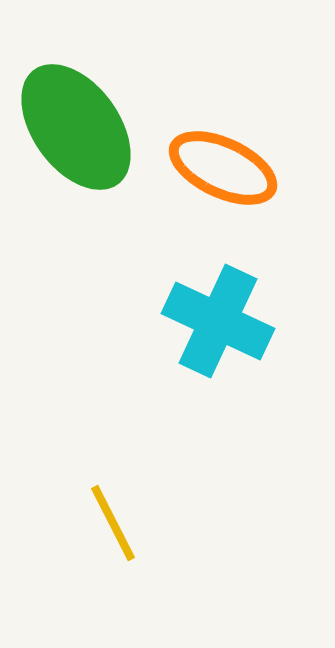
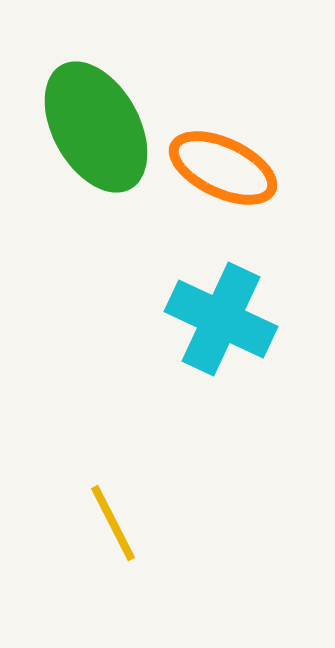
green ellipse: moved 20 px right; rotated 7 degrees clockwise
cyan cross: moved 3 px right, 2 px up
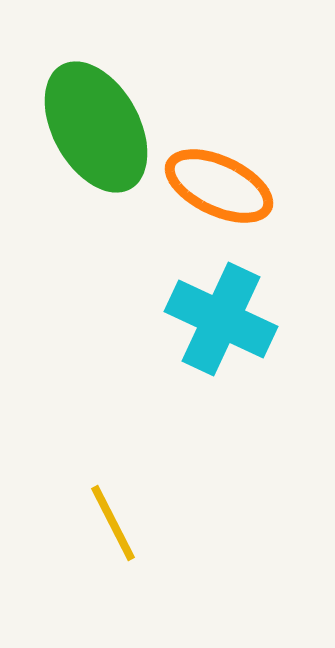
orange ellipse: moved 4 px left, 18 px down
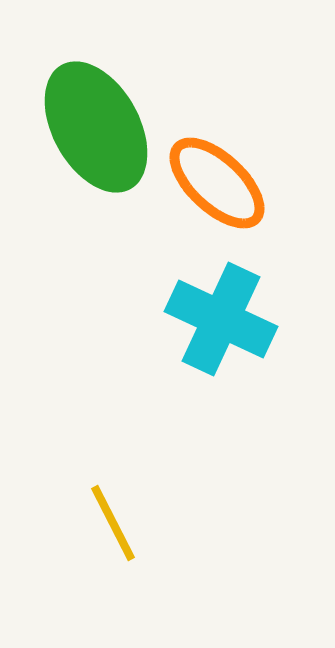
orange ellipse: moved 2 px left, 3 px up; rotated 18 degrees clockwise
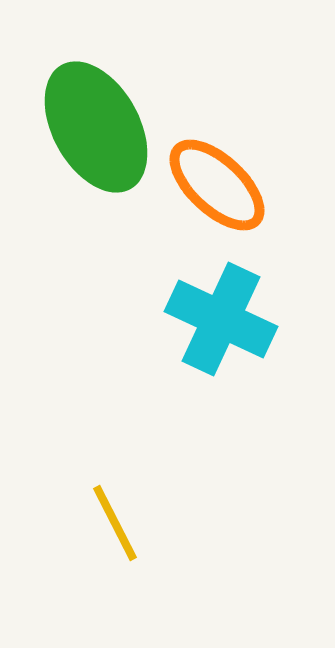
orange ellipse: moved 2 px down
yellow line: moved 2 px right
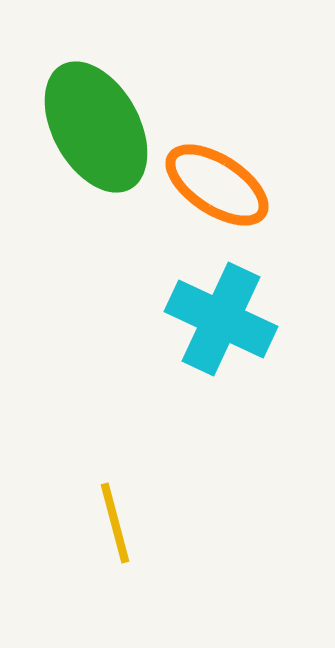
orange ellipse: rotated 10 degrees counterclockwise
yellow line: rotated 12 degrees clockwise
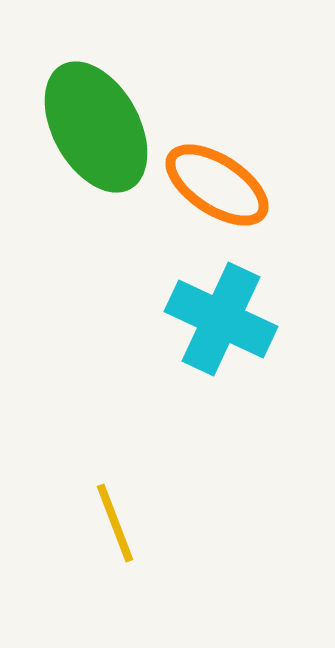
yellow line: rotated 6 degrees counterclockwise
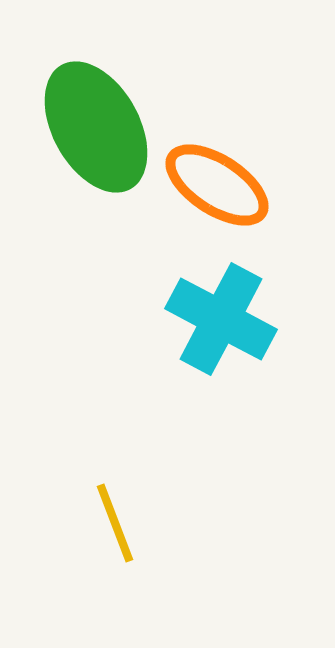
cyan cross: rotated 3 degrees clockwise
